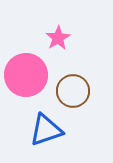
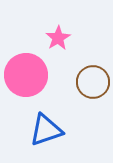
brown circle: moved 20 px right, 9 px up
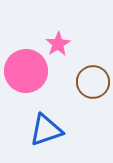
pink star: moved 6 px down
pink circle: moved 4 px up
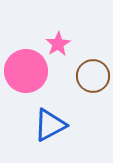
brown circle: moved 6 px up
blue triangle: moved 4 px right, 5 px up; rotated 9 degrees counterclockwise
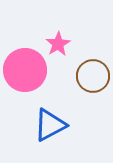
pink circle: moved 1 px left, 1 px up
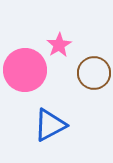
pink star: moved 1 px right, 1 px down
brown circle: moved 1 px right, 3 px up
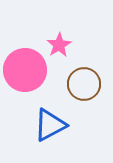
brown circle: moved 10 px left, 11 px down
